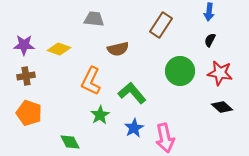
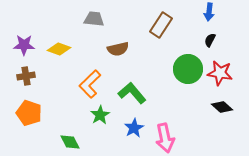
green circle: moved 8 px right, 2 px up
orange L-shape: moved 1 px left, 3 px down; rotated 20 degrees clockwise
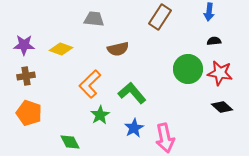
brown rectangle: moved 1 px left, 8 px up
black semicircle: moved 4 px right, 1 px down; rotated 56 degrees clockwise
yellow diamond: moved 2 px right
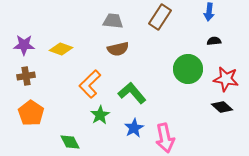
gray trapezoid: moved 19 px right, 2 px down
red star: moved 6 px right, 6 px down
orange pentagon: moved 2 px right; rotated 15 degrees clockwise
